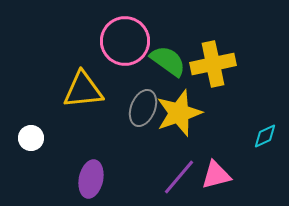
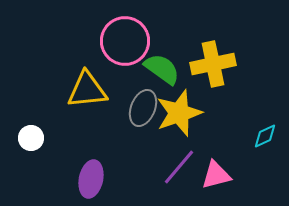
green semicircle: moved 6 px left, 8 px down
yellow triangle: moved 4 px right
purple line: moved 10 px up
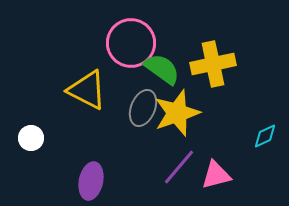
pink circle: moved 6 px right, 2 px down
yellow triangle: rotated 33 degrees clockwise
yellow star: moved 2 px left
purple ellipse: moved 2 px down
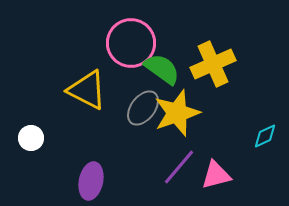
yellow cross: rotated 12 degrees counterclockwise
gray ellipse: rotated 15 degrees clockwise
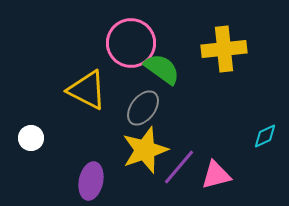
yellow cross: moved 11 px right, 15 px up; rotated 18 degrees clockwise
yellow star: moved 32 px left, 37 px down
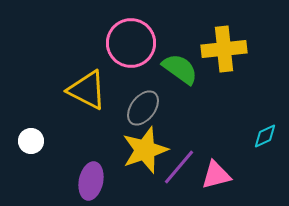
green semicircle: moved 18 px right
white circle: moved 3 px down
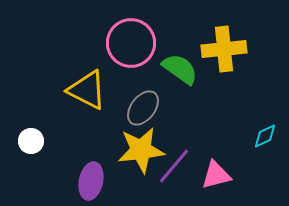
yellow star: moved 4 px left; rotated 12 degrees clockwise
purple line: moved 5 px left, 1 px up
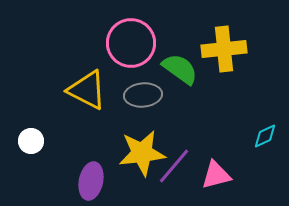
gray ellipse: moved 13 px up; rotated 48 degrees clockwise
yellow star: moved 1 px right, 3 px down
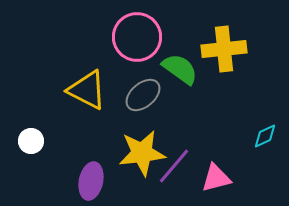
pink circle: moved 6 px right, 6 px up
gray ellipse: rotated 36 degrees counterclockwise
pink triangle: moved 3 px down
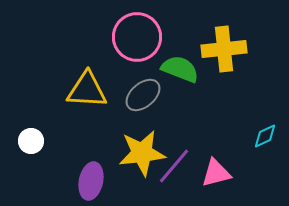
green semicircle: rotated 15 degrees counterclockwise
yellow triangle: rotated 24 degrees counterclockwise
pink triangle: moved 5 px up
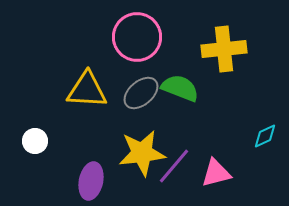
green semicircle: moved 19 px down
gray ellipse: moved 2 px left, 2 px up
white circle: moved 4 px right
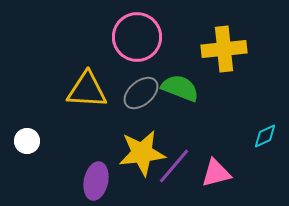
white circle: moved 8 px left
purple ellipse: moved 5 px right
